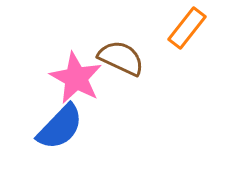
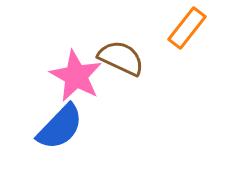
pink star: moved 2 px up
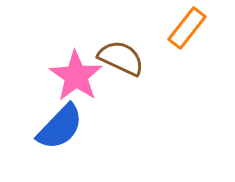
pink star: rotated 6 degrees clockwise
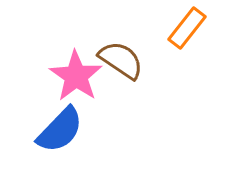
brown semicircle: moved 2 px down; rotated 9 degrees clockwise
blue semicircle: moved 3 px down
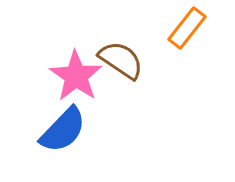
blue semicircle: moved 3 px right
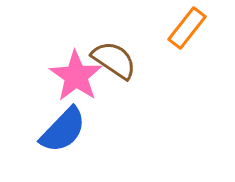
brown semicircle: moved 7 px left
